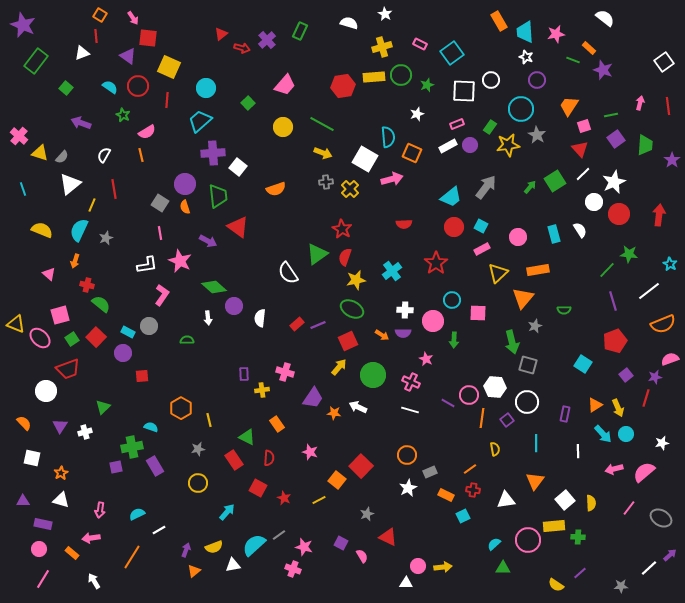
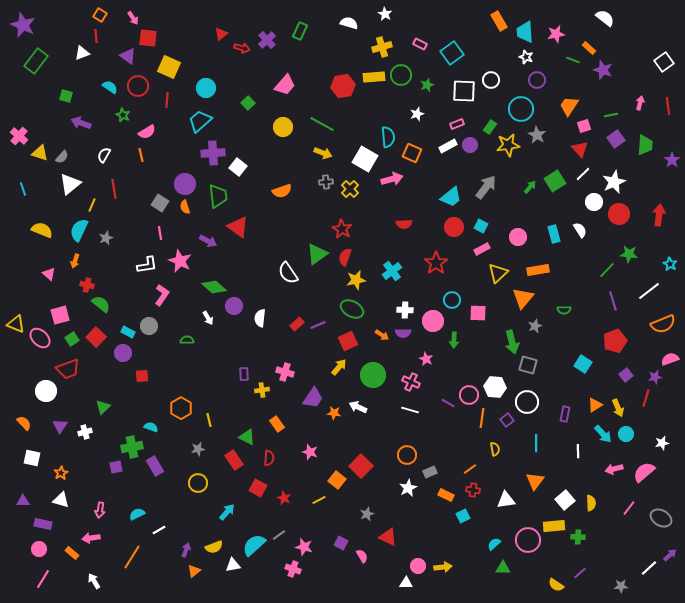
green square at (66, 88): moved 8 px down; rotated 24 degrees counterclockwise
orange semicircle at (276, 189): moved 6 px right, 2 px down
white arrow at (208, 318): rotated 24 degrees counterclockwise
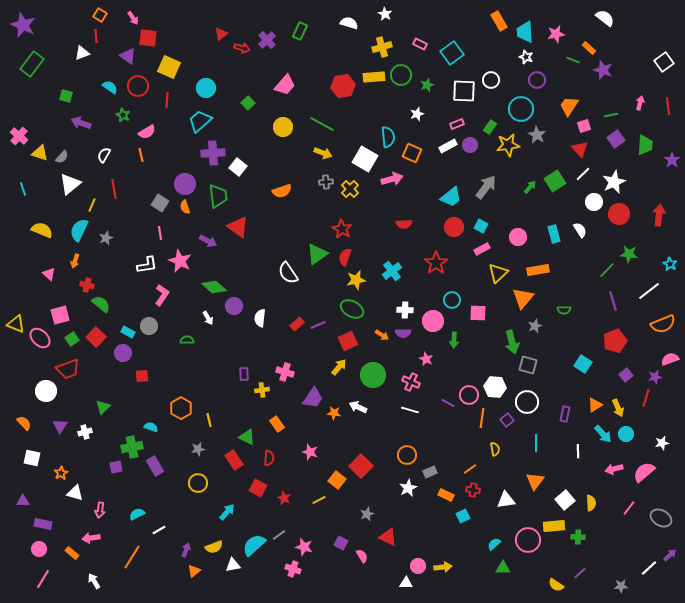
green rectangle at (36, 61): moved 4 px left, 3 px down
white triangle at (61, 500): moved 14 px right, 7 px up
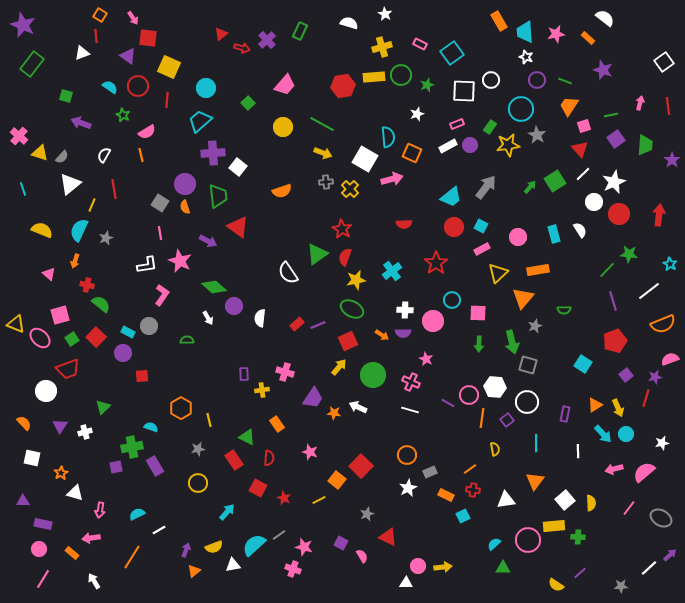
orange rectangle at (589, 48): moved 1 px left, 10 px up
green line at (573, 60): moved 8 px left, 21 px down
green arrow at (454, 340): moved 25 px right, 4 px down
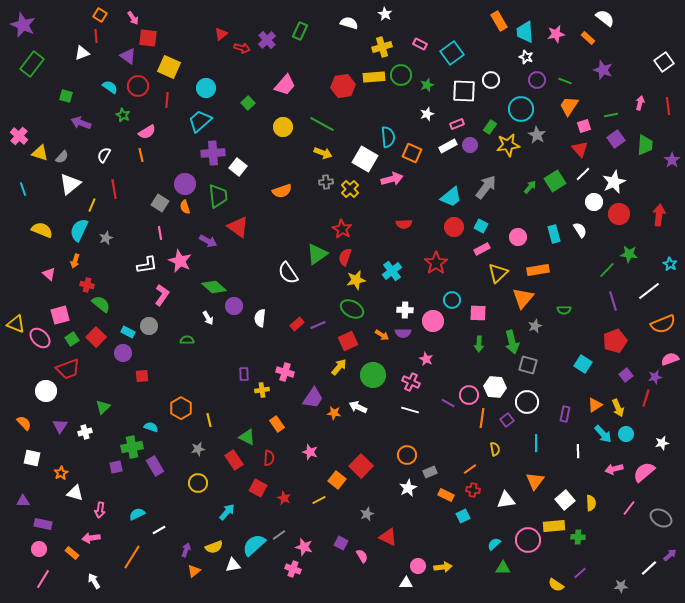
white star at (417, 114): moved 10 px right
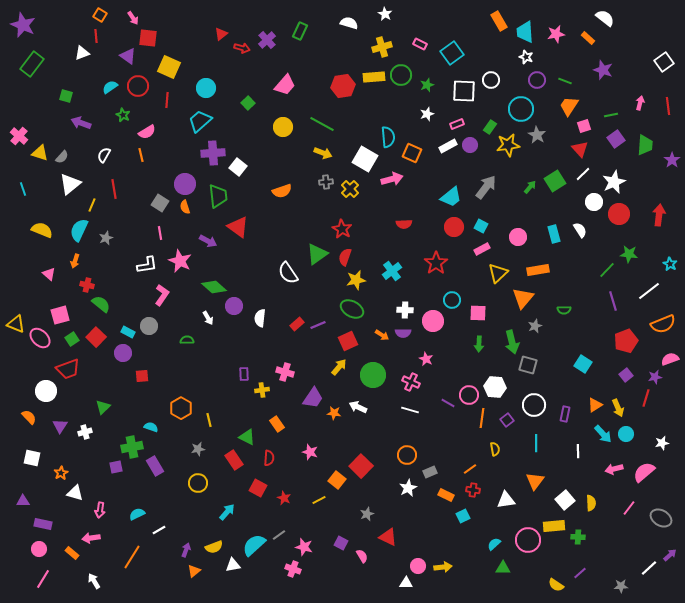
cyan semicircle at (110, 87): rotated 70 degrees counterclockwise
red pentagon at (615, 341): moved 11 px right
white circle at (527, 402): moved 7 px right, 3 px down
orange semicircle at (24, 423): moved 5 px right, 6 px up
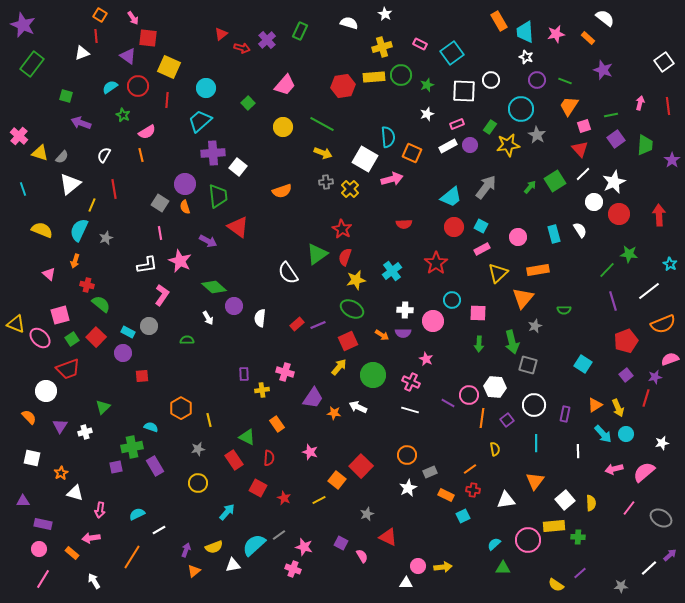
red arrow at (659, 215): rotated 10 degrees counterclockwise
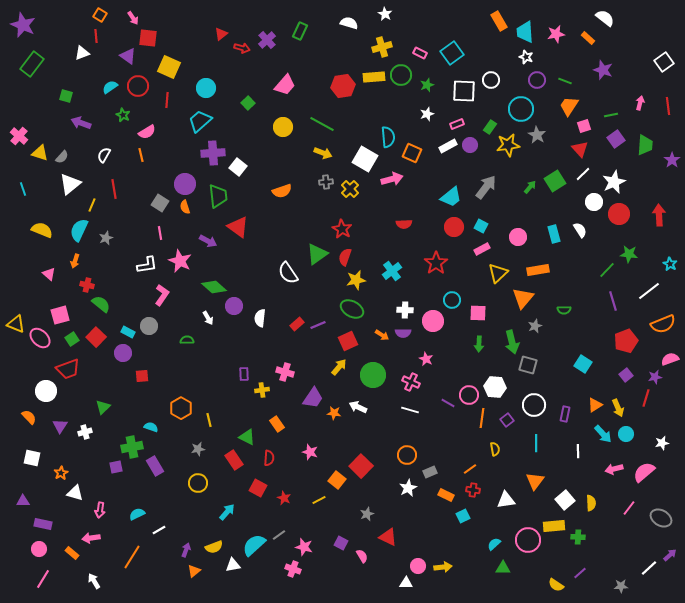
pink rectangle at (420, 44): moved 9 px down
